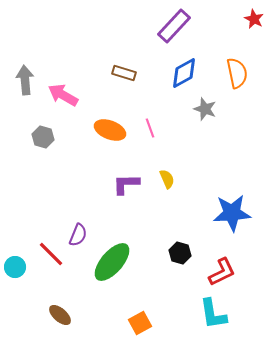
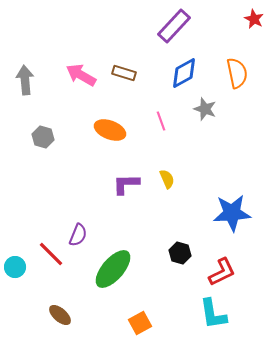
pink arrow: moved 18 px right, 20 px up
pink line: moved 11 px right, 7 px up
green ellipse: moved 1 px right, 7 px down
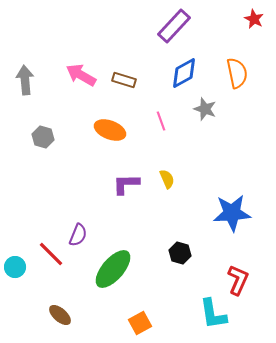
brown rectangle: moved 7 px down
red L-shape: moved 16 px right, 8 px down; rotated 40 degrees counterclockwise
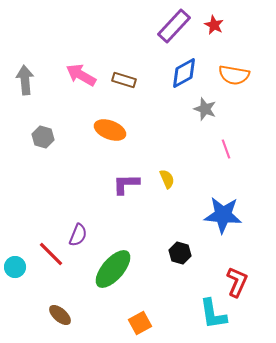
red star: moved 40 px left, 6 px down
orange semicircle: moved 3 px left, 2 px down; rotated 112 degrees clockwise
pink line: moved 65 px right, 28 px down
blue star: moved 9 px left, 2 px down; rotated 9 degrees clockwise
red L-shape: moved 1 px left, 2 px down
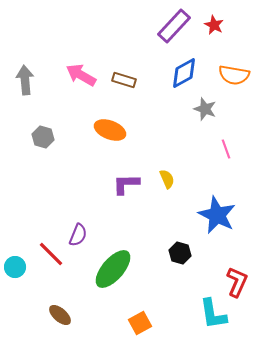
blue star: moved 6 px left; rotated 21 degrees clockwise
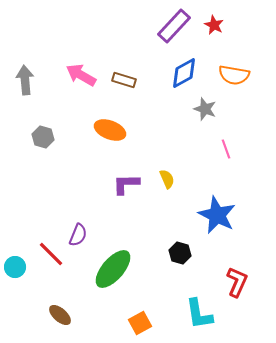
cyan L-shape: moved 14 px left
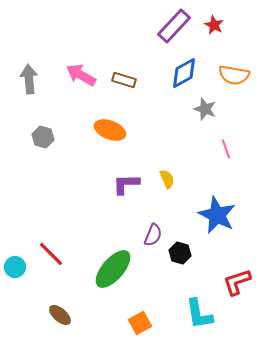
gray arrow: moved 4 px right, 1 px up
purple semicircle: moved 75 px right
red L-shape: rotated 132 degrees counterclockwise
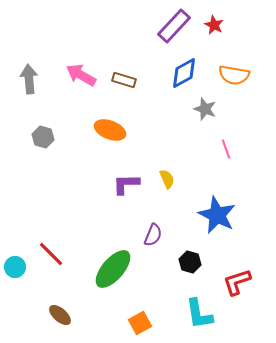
black hexagon: moved 10 px right, 9 px down
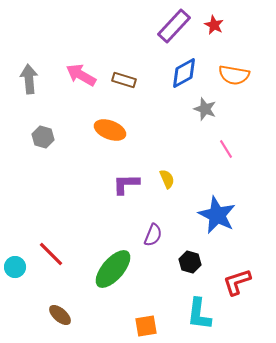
pink line: rotated 12 degrees counterclockwise
cyan L-shape: rotated 16 degrees clockwise
orange square: moved 6 px right, 3 px down; rotated 20 degrees clockwise
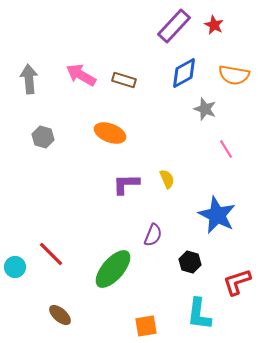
orange ellipse: moved 3 px down
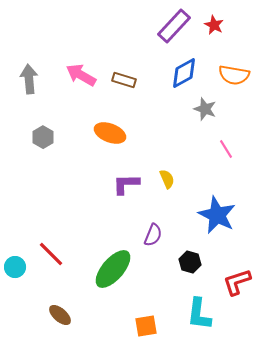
gray hexagon: rotated 15 degrees clockwise
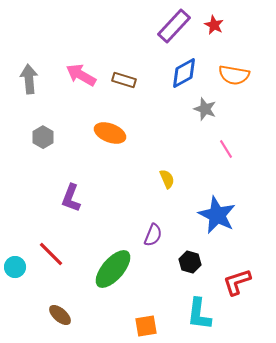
purple L-shape: moved 55 px left, 14 px down; rotated 68 degrees counterclockwise
